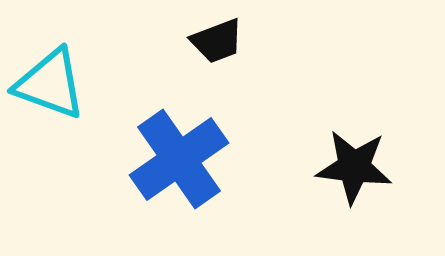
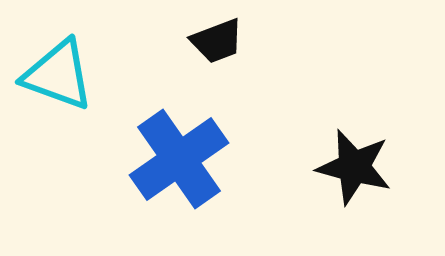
cyan triangle: moved 8 px right, 9 px up
black star: rotated 8 degrees clockwise
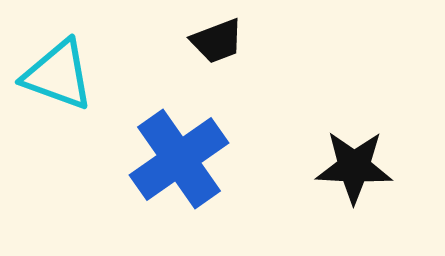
black star: rotated 12 degrees counterclockwise
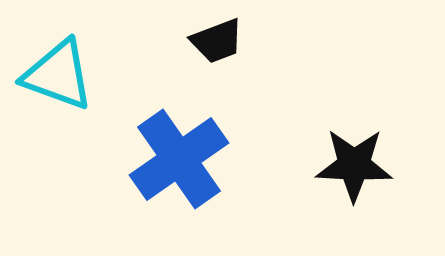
black star: moved 2 px up
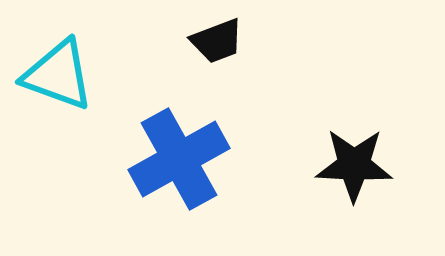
blue cross: rotated 6 degrees clockwise
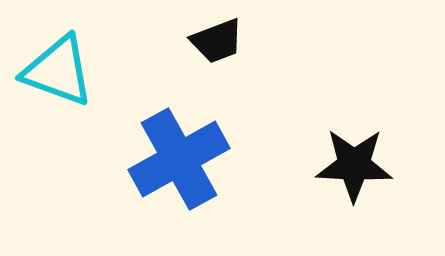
cyan triangle: moved 4 px up
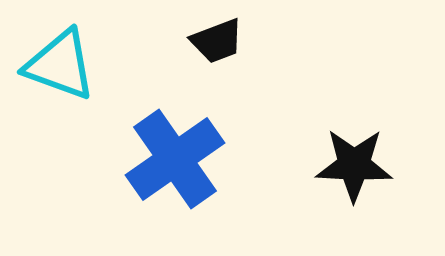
cyan triangle: moved 2 px right, 6 px up
blue cross: moved 4 px left; rotated 6 degrees counterclockwise
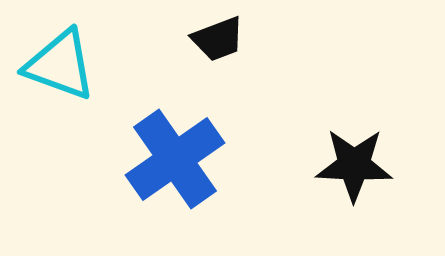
black trapezoid: moved 1 px right, 2 px up
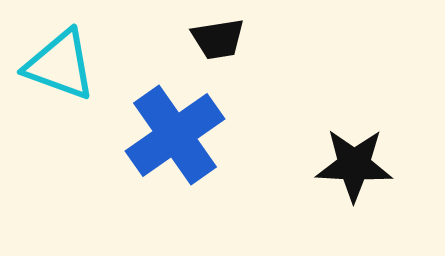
black trapezoid: rotated 12 degrees clockwise
blue cross: moved 24 px up
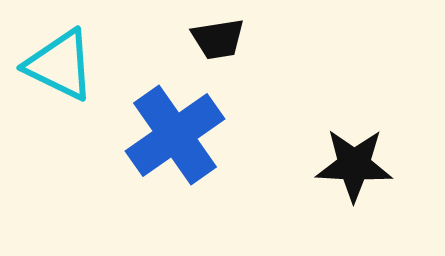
cyan triangle: rotated 6 degrees clockwise
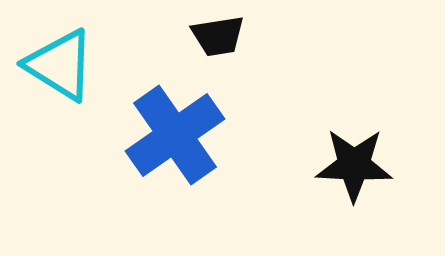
black trapezoid: moved 3 px up
cyan triangle: rotated 6 degrees clockwise
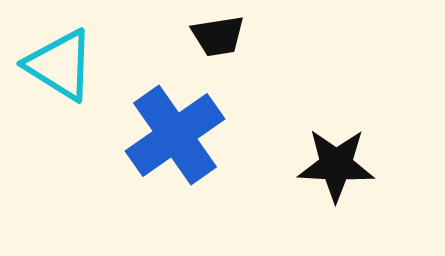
black star: moved 18 px left
